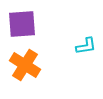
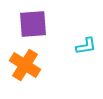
purple square: moved 11 px right
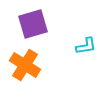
purple square: rotated 12 degrees counterclockwise
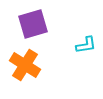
cyan L-shape: moved 1 px up
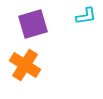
cyan L-shape: moved 29 px up
